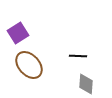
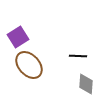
purple square: moved 4 px down
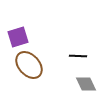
purple square: rotated 15 degrees clockwise
gray diamond: rotated 30 degrees counterclockwise
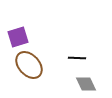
black line: moved 1 px left, 2 px down
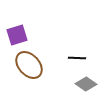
purple square: moved 1 px left, 2 px up
gray diamond: rotated 30 degrees counterclockwise
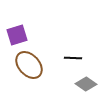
black line: moved 4 px left
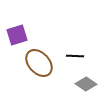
black line: moved 2 px right, 2 px up
brown ellipse: moved 10 px right, 2 px up
